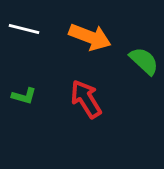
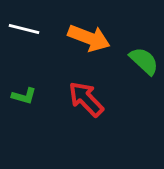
orange arrow: moved 1 px left, 1 px down
red arrow: rotated 12 degrees counterclockwise
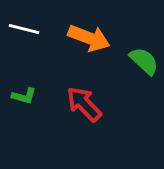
red arrow: moved 2 px left, 5 px down
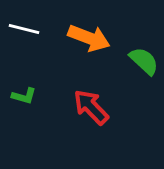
red arrow: moved 7 px right, 3 px down
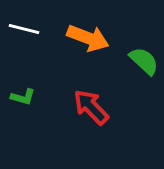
orange arrow: moved 1 px left
green L-shape: moved 1 px left, 1 px down
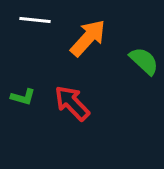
white line: moved 11 px right, 9 px up; rotated 8 degrees counterclockwise
orange arrow: rotated 69 degrees counterclockwise
red arrow: moved 19 px left, 4 px up
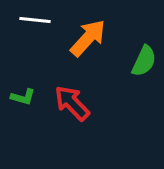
green semicircle: rotated 72 degrees clockwise
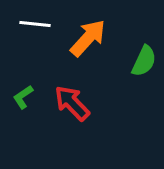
white line: moved 4 px down
green L-shape: rotated 130 degrees clockwise
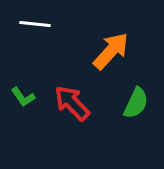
orange arrow: moved 23 px right, 13 px down
green semicircle: moved 8 px left, 42 px down
green L-shape: rotated 90 degrees counterclockwise
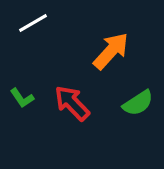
white line: moved 2 px left, 1 px up; rotated 36 degrees counterclockwise
green L-shape: moved 1 px left, 1 px down
green semicircle: moved 2 px right; rotated 32 degrees clockwise
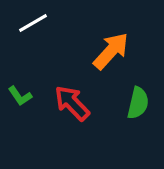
green L-shape: moved 2 px left, 2 px up
green semicircle: rotated 44 degrees counterclockwise
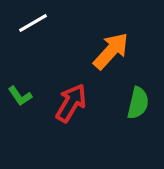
red arrow: moved 1 px left; rotated 75 degrees clockwise
